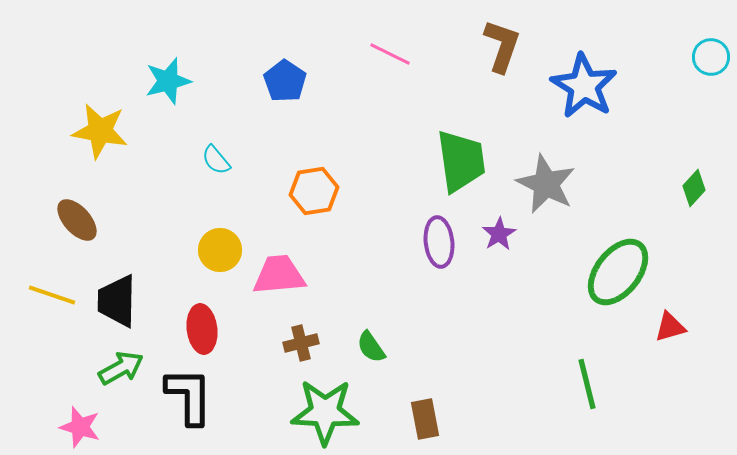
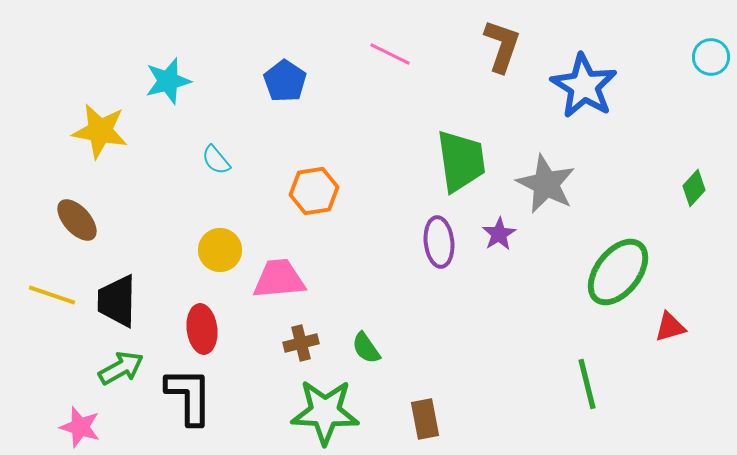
pink trapezoid: moved 4 px down
green semicircle: moved 5 px left, 1 px down
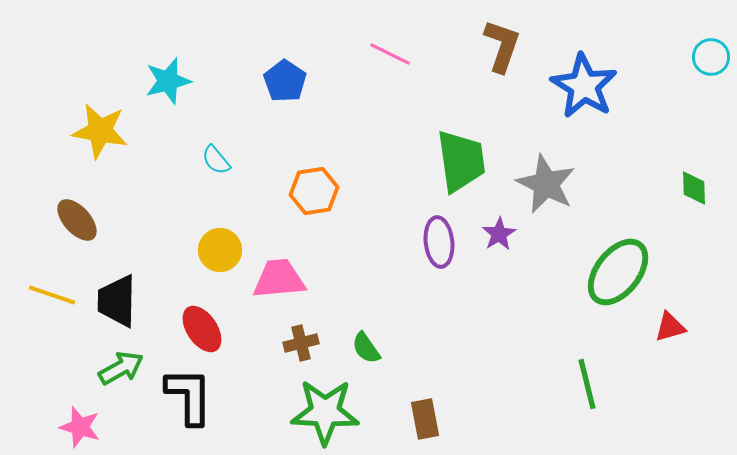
green diamond: rotated 45 degrees counterclockwise
red ellipse: rotated 27 degrees counterclockwise
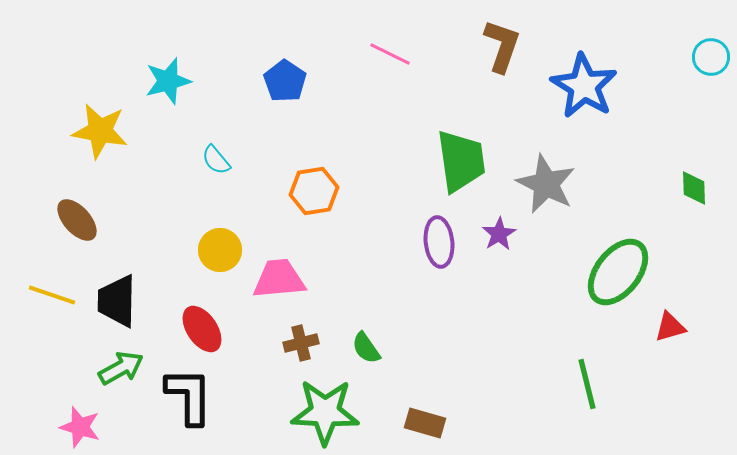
brown rectangle: moved 4 px down; rotated 63 degrees counterclockwise
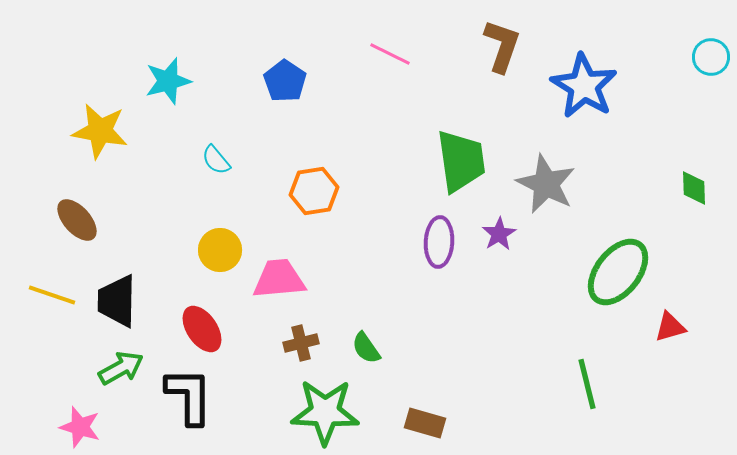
purple ellipse: rotated 9 degrees clockwise
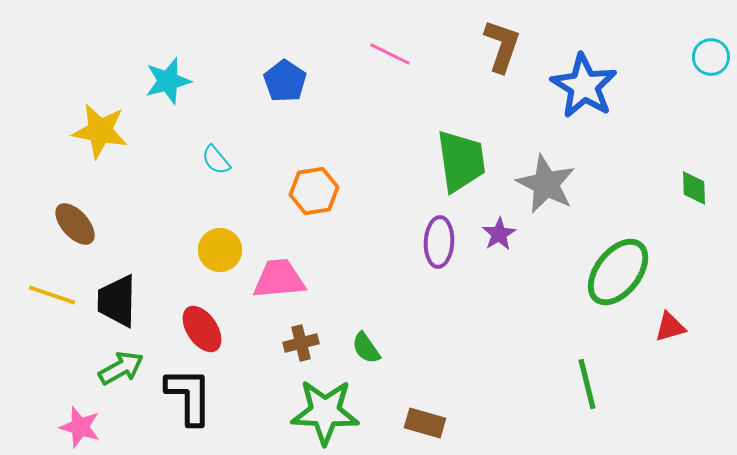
brown ellipse: moved 2 px left, 4 px down
